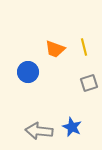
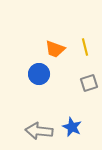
yellow line: moved 1 px right
blue circle: moved 11 px right, 2 px down
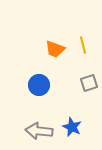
yellow line: moved 2 px left, 2 px up
blue circle: moved 11 px down
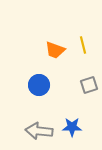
orange trapezoid: moved 1 px down
gray square: moved 2 px down
blue star: rotated 24 degrees counterclockwise
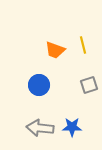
gray arrow: moved 1 px right, 3 px up
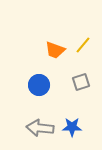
yellow line: rotated 54 degrees clockwise
gray square: moved 8 px left, 3 px up
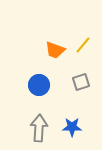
gray arrow: moved 1 px left; rotated 88 degrees clockwise
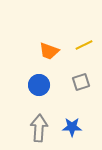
yellow line: moved 1 px right; rotated 24 degrees clockwise
orange trapezoid: moved 6 px left, 1 px down
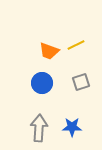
yellow line: moved 8 px left
blue circle: moved 3 px right, 2 px up
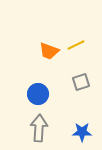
blue circle: moved 4 px left, 11 px down
blue star: moved 10 px right, 5 px down
